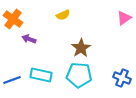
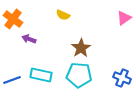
yellow semicircle: rotated 48 degrees clockwise
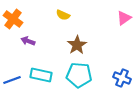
purple arrow: moved 1 px left, 2 px down
brown star: moved 4 px left, 3 px up
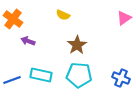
blue cross: moved 1 px left
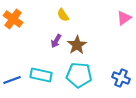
yellow semicircle: rotated 32 degrees clockwise
purple arrow: moved 28 px right; rotated 80 degrees counterclockwise
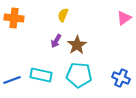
yellow semicircle: rotated 56 degrees clockwise
orange cross: moved 1 px right, 1 px up; rotated 30 degrees counterclockwise
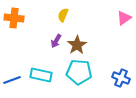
cyan pentagon: moved 3 px up
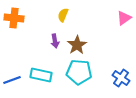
purple arrow: moved 1 px left; rotated 40 degrees counterclockwise
blue cross: rotated 12 degrees clockwise
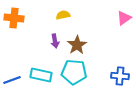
yellow semicircle: rotated 56 degrees clockwise
cyan pentagon: moved 5 px left
blue cross: moved 1 px left, 2 px up; rotated 30 degrees counterclockwise
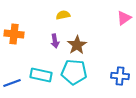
orange cross: moved 16 px down
blue line: moved 3 px down
